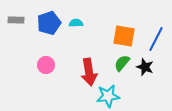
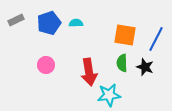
gray rectangle: rotated 28 degrees counterclockwise
orange square: moved 1 px right, 1 px up
green semicircle: rotated 42 degrees counterclockwise
cyan star: moved 1 px right, 1 px up
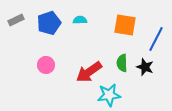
cyan semicircle: moved 4 px right, 3 px up
orange square: moved 10 px up
red arrow: rotated 64 degrees clockwise
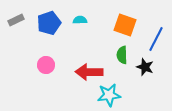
orange square: rotated 10 degrees clockwise
green semicircle: moved 8 px up
red arrow: rotated 36 degrees clockwise
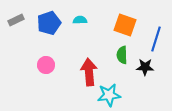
blue line: rotated 10 degrees counterclockwise
black star: rotated 18 degrees counterclockwise
red arrow: rotated 84 degrees clockwise
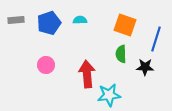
gray rectangle: rotated 21 degrees clockwise
green semicircle: moved 1 px left, 1 px up
red arrow: moved 2 px left, 2 px down
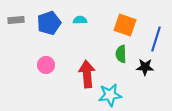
cyan star: moved 1 px right
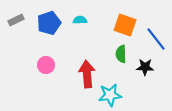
gray rectangle: rotated 21 degrees counterclockwise
blue line: rotated 55 degrees counterclockwise
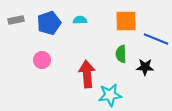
gray rectangle: rotated 14 degrees clockwise
orange square: moved 1 px right, 4 px up; rotated 20 degrees counterclockwise
blue line: rotated 30 degrees counterclockwise
pink circle: moved 4 px left, 5 px up
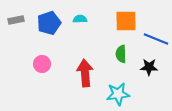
cyan semicircle: moved 1 px up
pink circle: moved 4 px down
black star: moved 4 px right
red arrow: moved 2 px left, 1 px up
cyan star: moved 8 px right, 1 px up
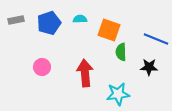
orange square: moved 17 px left, 9 px down; rotated 20 degrees clockwise
green semicircle: moved 2 px up
pink circle: moved 3 px down
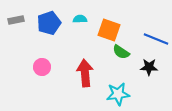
green semicircle: rotated 54 degrees counterclockwise
